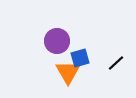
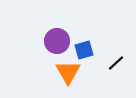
blue square: moved 4 px right, 8 px up
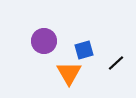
purple circle: moved 13 px left
orange triangle: moved 1 px right, 1 px down
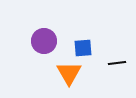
blue square: moved 1 px left, 2 px up; rotated 12 degrees clockwise
black line: moved 1 px right; rotated 36 degrees clockwise
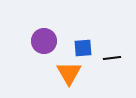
black line: moved 5 px left, 5 px up
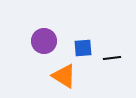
orange triangle: moved 5 px left, 3 px down; rotated 28 degrees counterclockwise
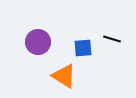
purple circle: moved 6 px left, 1 px down
black line: moved 19 px up; rotated 24 degrees clockwise
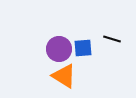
purple circle: moved 21 px right, 7 px down
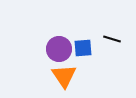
orange triangle: rotated 24 degrees clockwise
